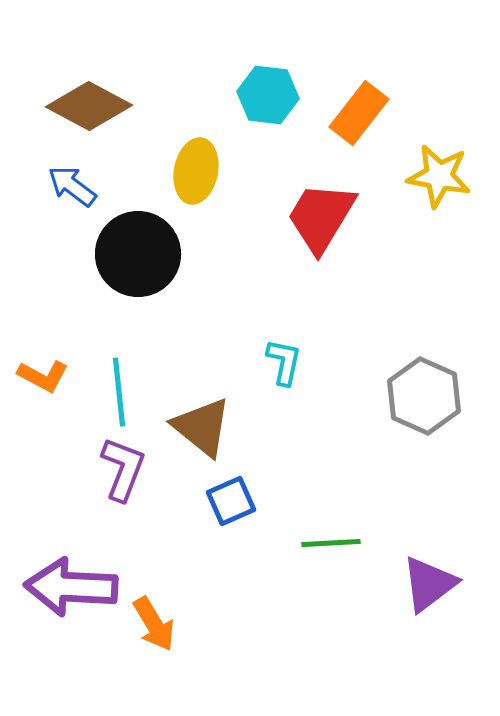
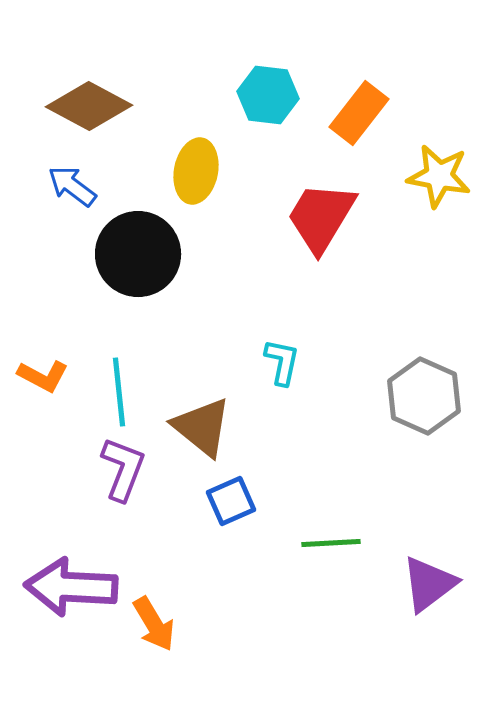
cyan L-shape: moved 2 px left
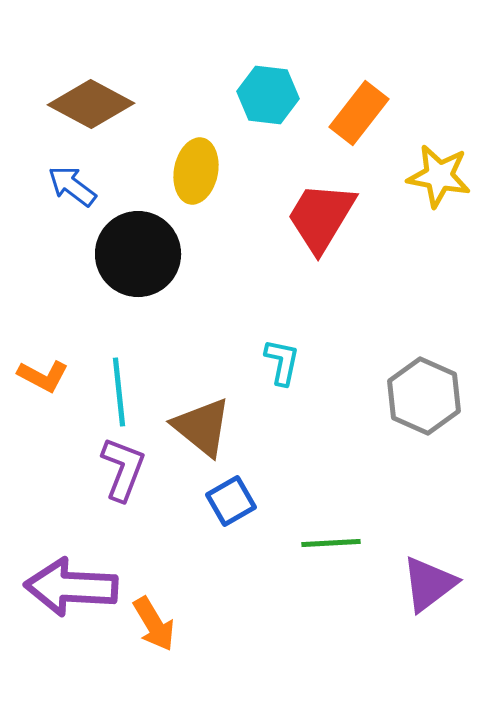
brown diamond: moved 2 px right, 2 px up
blue square: rotated 6 degrees counterclockwise
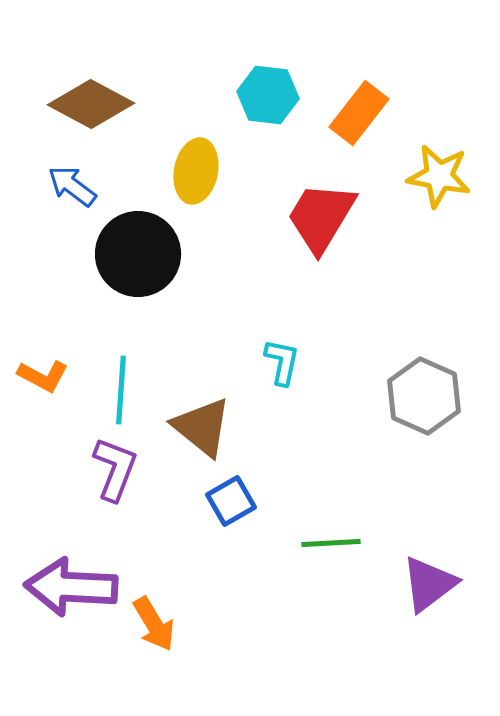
cyan line: moved 2 px right, 2 px up; rotated 10 degrees clockwise
purple L-shape: moved 8 px left
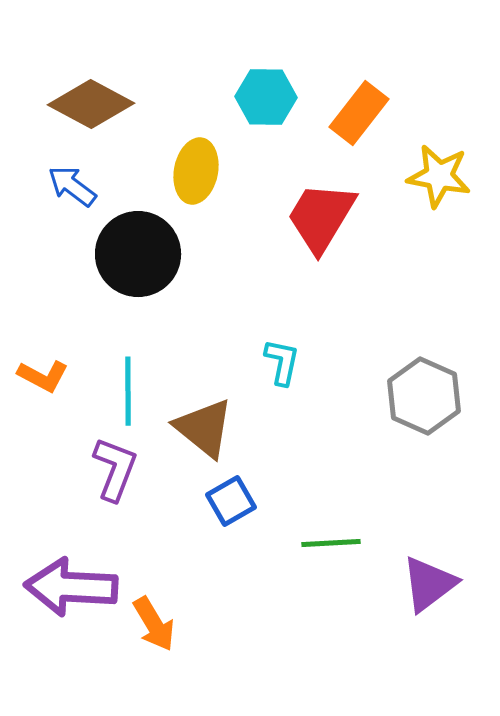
cyan hexagon: moved 2 px left, 2 px down; rotated 6 degrees counterclockwise
cyan line: moved 7 px right, 1 px down; rotated 4 degrees counterclockwise
brown triangle: moved 2 px right, 1 px down
